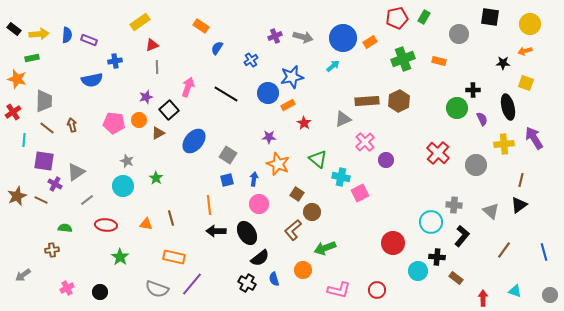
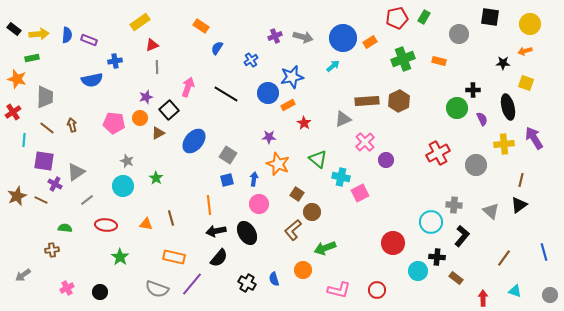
gray trapezoid at (44, 101): moved 1 px right, 4 px up
orange circle at (139, 120): moved 1 px right, 2 px up
red cross at (438, 153): rotated 20 degrees clockwise
black arrow at (216, 231): rotated 12 degrees counterclockwise
brown line at (504, 250): moved 8 px down
black semicircle at (260, 258): moved 41 px left; rotated 12 degrees counterclockwise
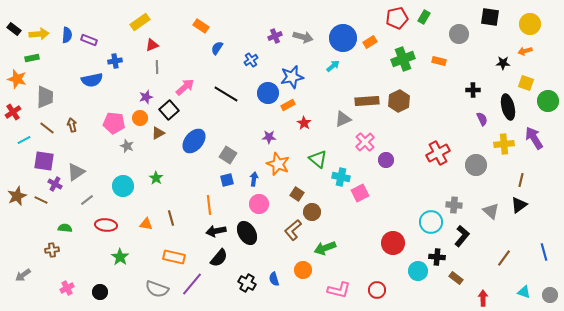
pink arrow at (188, 87): moved 3 px left; rotated 30 degrees clockwise
green circle at (457, 108): moved 91 px right, 7 px up
cyan line at (24, 140): rotated 56 degrees clockwise
gray star at (127, 161): moved 15 px up
cyan triangle at (515, 291): moved 9 px right, 1 px down
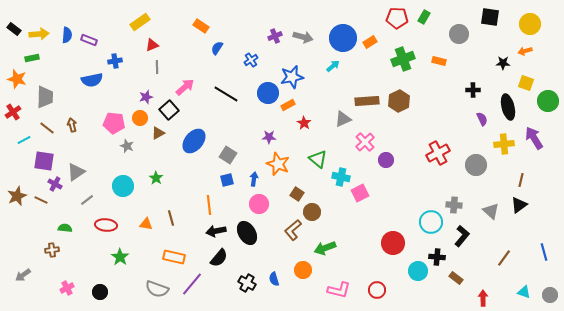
red pentagon at (397, 18): rotated 15 degrees clockwise
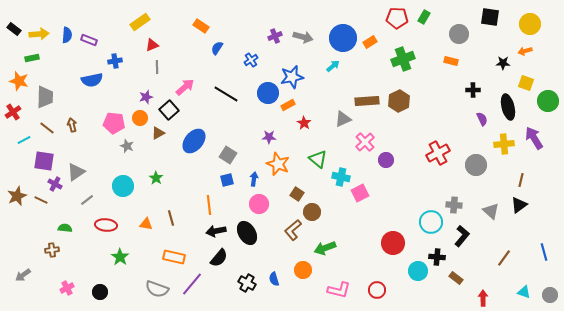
orange rectangle at (439, 61): moved 12 px right
orange star at (17, 79): moved 2 px right, 2 px down
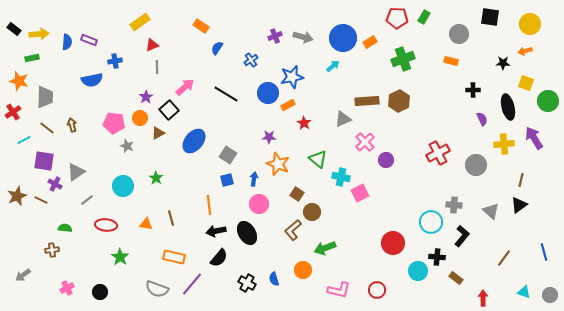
blue semicircle at (67, 35): moved 7 px down
purple star at (146, 97): rotated 16 degrees counterclockwise
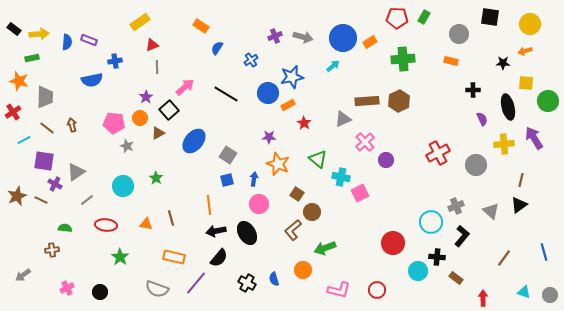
green cross at (403, 59): rotated 15 degrees clockwise
yellow square at (526, 83): rotated 14 degrees counterclockwise
gray cross at (454, 205): moved 2 px right, 1 px down; rotated 28 degrees counterclockwise
purple line at (192, 284): moved 4 px right, 1 px up
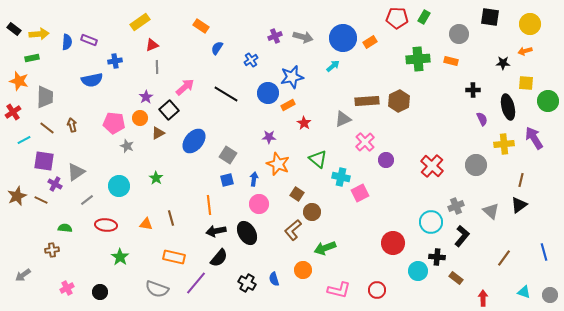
green cross at (403, 59): moved 15 px right
red cross at (438, 153): moved 6 px left, 13 px down; rotated 20 degrees counterclockwise
cyan circle at (123, 186): moved 4 px left
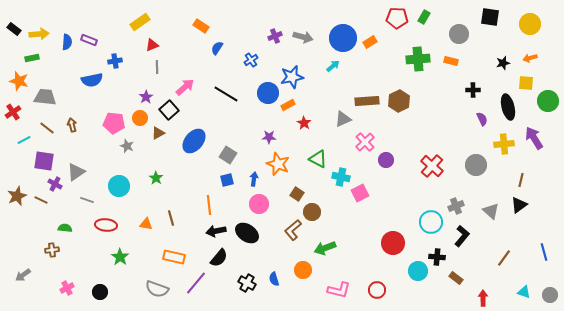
orange arrow at (525, 51): moved 5 px right, 7 px down
black star at (503, 63): rotated 16 degrees counterclockwise
gray trapezoid at (45, 97): rotated 85 degrees counterclockwise
green triangle at (318, 159): rotated 12 degrees counterclockwise
gray line at (87, 200): rotated 56 degrees clockwise
black ellipse at (247, 233): rotated 25 degrees counterclockwise
